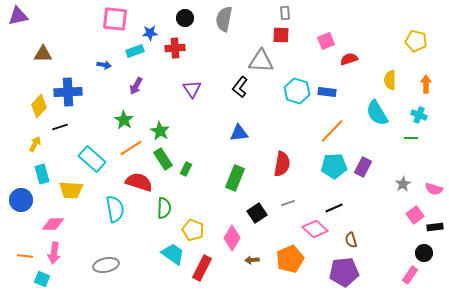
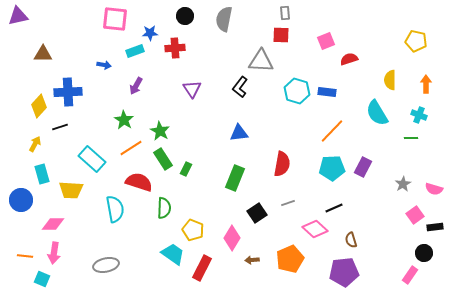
black circle at (185, 18): moved 2 px up
cyan pentagon at (334, 166): moved 2 px left, 2 px down
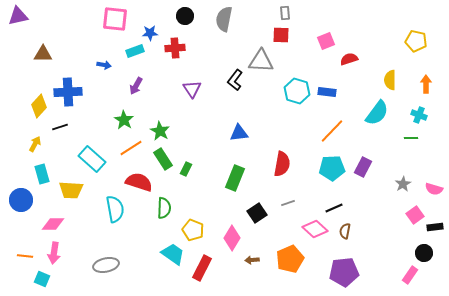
black L-shape at (240, 87): moved 5 px left, 7 px up
cyan semicircle at (377, 113): rotated 112 degrees counterclockwise
brown semicircle at (351, 240): moved 6 px left, 9 px up; rotated 28 degrees clockwise
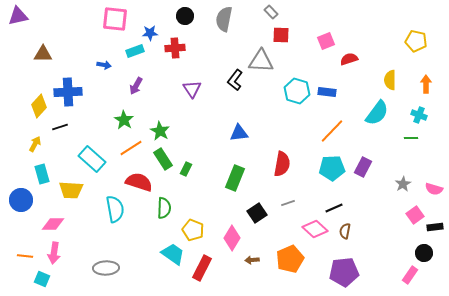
gray rectangle at (285, 13): moved 14 px left, 1 px up; rotated 40 degrees counterclockwise
gray ellipse at (106, 265): moved 3 px down; rotated 10 degrees clockwise
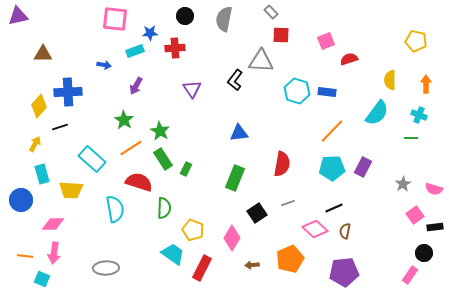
brown arrow at (252, 260): moved 5 px down
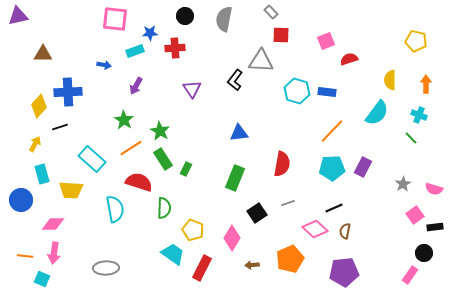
green line at (411, 138): rotated 48 degrees clockwise
